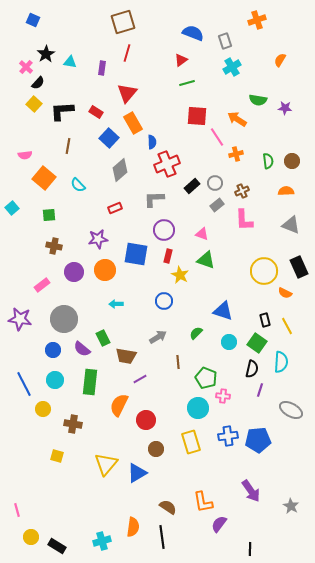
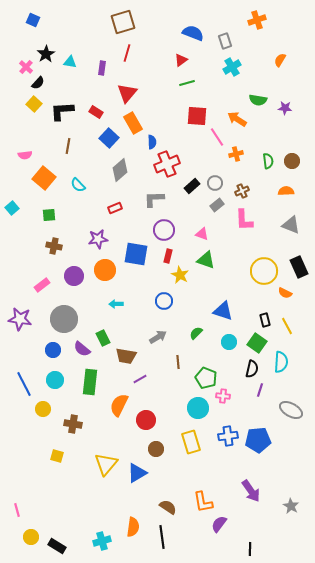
purple circle at (74, 272): moved 4 px down
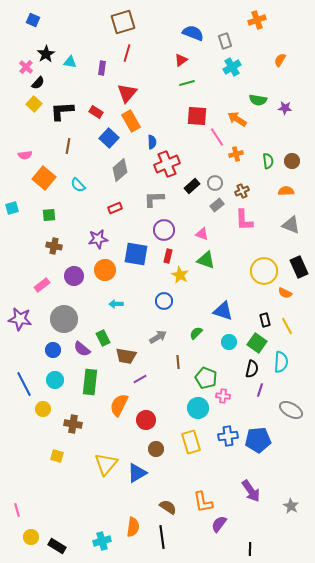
orange rectangle at (133, 123): moved 2 px left, 2 px up
cyan square at (12, 208): rotated 24 degrees clockwise
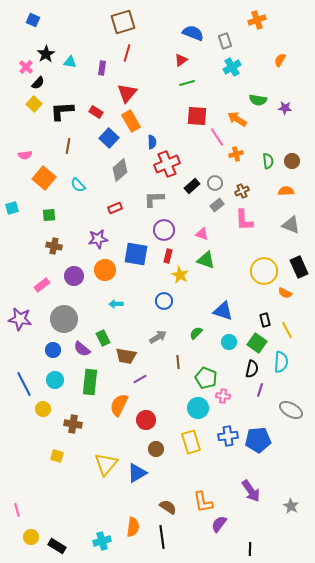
yellow line at (287, 326): moved 4 px down
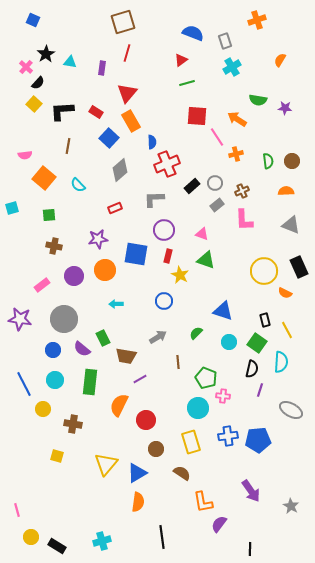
brown semicircle at (168, 507): moved 14 px right, 34 px up
orange semicircle at (133, 527): moved 5 px right, 25 px up
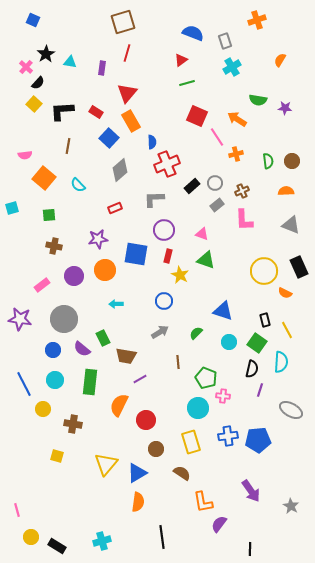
red square at (197, 116): rotated 20 degrees clockwise
gray arrow at (158, 337): moved 2 px right, 5 px up
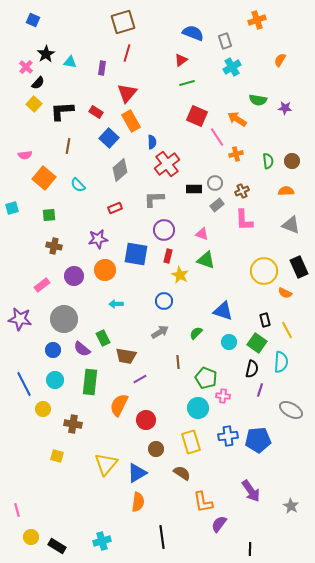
red cross at (167, 164): rotated 15 degrees counterclockwise
black rectangle at (192, 186): moved 2 px right, 3 px down; rotated 42 degrees clockwise
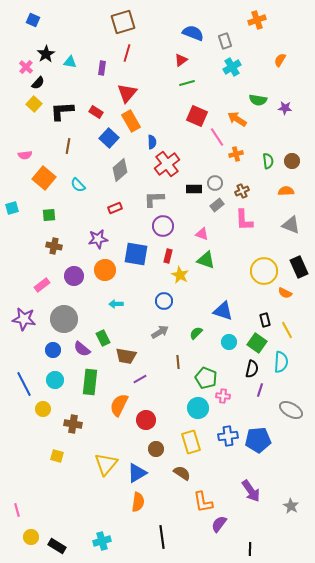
purple circle at (164, 230): moved 1 px left, 4 px up
purple star at (20, 319): moved 4 px right
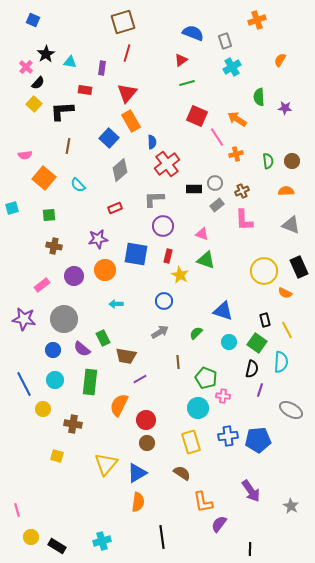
green semicircle at (258, 100): moved 1 px right, 3 px up; rotated 78 degrees clockwise
red rectangle at (96, 112): moved 11 px left, 22 px up; rotated 24 degrees counterclockwise
brown circle at (156, 449): moved 9 px left, 6 px up
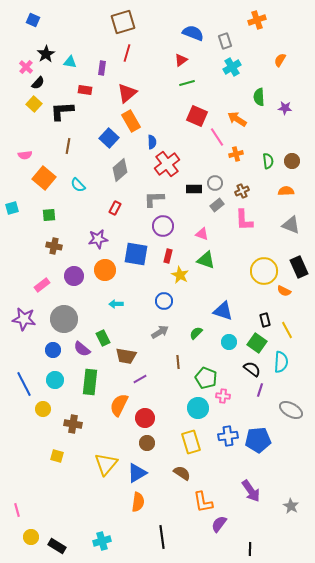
red triangle at (127, 93): rotated 10 degrees clockwise
red rectangle at (115, 208): rotated 40 degrees counterclockwise
orange semicircle at (285, 293): moved 1 px left, 2 px up
black semicircle at (252, 369): rotated 66 degrees counterclockwise
red circle at (146, 420): moved 1 px left, 2 px up
